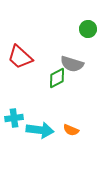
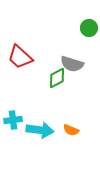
green circle: moved 1 px right, 1 px up
cyan cross: moved 1 px left, 2 px down
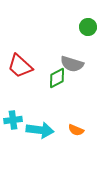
green circle: moved 1 px left, 1 px up
red trapezoid: moved 9 px down
orange semicircle: moved 5 px right
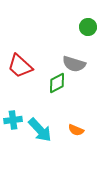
gray semicircle: moved 2 px right
green diamond: moved 5 px down
cyan arrow: rotated 40 degrees clockwise
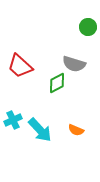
cyan cross: rotated 18 degrees counterclockwise
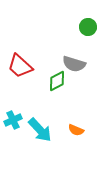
green diamond: moved 2 px up
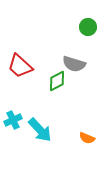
orange semicircle: moved 11 px right, 8 px down
